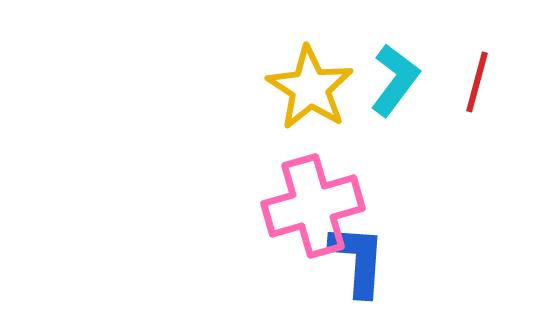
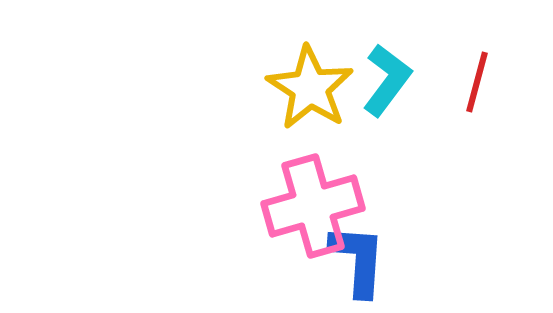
cyan L-shape: moved 8 px left
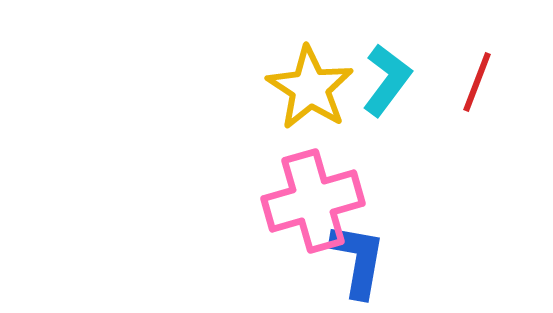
red line: rotated 6 degrees clockwise
pink cross: moved 5 px up
blue L-shape: rotated 6 degrees clockwise
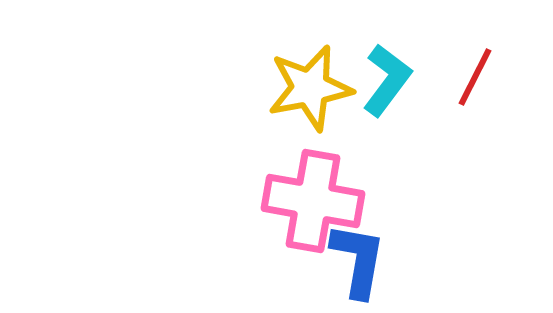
red line: moved 2 px left, 5 px up; rotated 6 degrees clockwise
yellow star: rotated 28 degrees clockwise
pink cross: rotated 26 degrees clockwise
